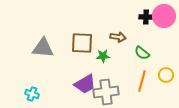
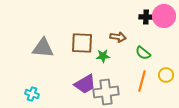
green semicircle: moved 1 px right
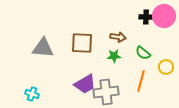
green star: moved 11 px right
yellow circle: moved 8 px up
orange line: moved 1 px left
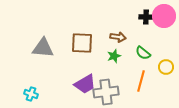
green star: rotated 16 degrees counterclockwise
cyan cross: moved 1 px left
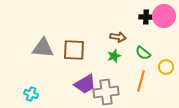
brown square: moved 8 px left, 7 px down
